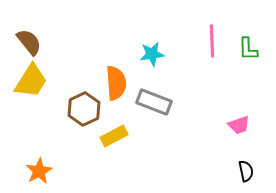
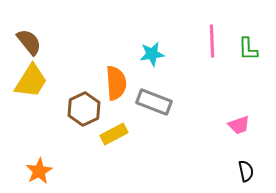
yellow rectangle: moved 2 px up
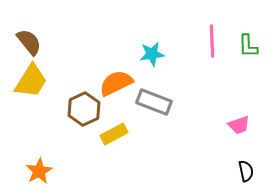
green L-shape: moved 3 px up
orange semicircle: rotated 112 degrees counterclockwise
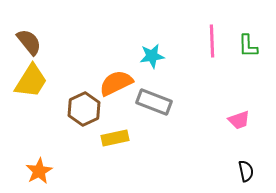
cyan star: moved 2 px down
pink trapezoid: moved 5 px up
yellow rectangle: moved 1 px right, 4 px down; rotated 16 degrees clockwise
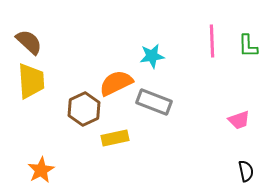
brown semicircle: rotated 8 degrees counterclockwise
yellow trapezoid: rotated 36 degrees counterclockwise
orange star: moved 2 px right, 1 px up
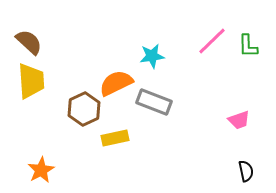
pink line: rotated 48 degrees clockwise
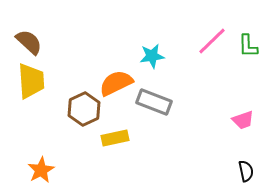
pink trapezoid: moved 4 px right
